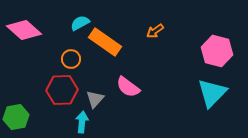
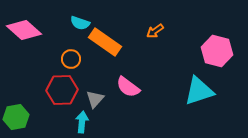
cyan semicircle: rotated 132 degrees counterclockwise
cyan triangle: moved 13 px left, 2 px up; rotated 28 degrees clockwise
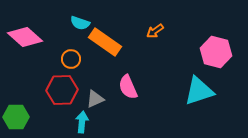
pink diamond: moved 1 px right, 7 px down
pink hexagon: moved 1 px left, 1 px down
pink semicircle: rotated 30 degrees clockwise
gray triangle: rotated 24 degrees clockwise
green hexagon: rotated 10 degrees clockwise
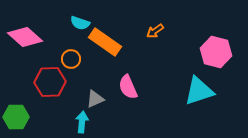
red hexagon: moved 12 px left, 8 px up
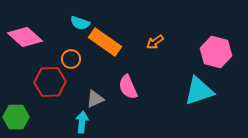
orange arrow: moved 11 px down
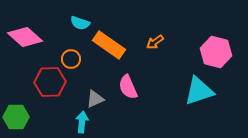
orange rectangle: moved 4 px right, 3 px down
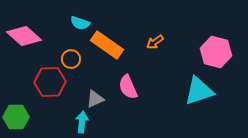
pink diamond: moved 1 px left, 1 px up
orange rectangle: moved 2 px left
